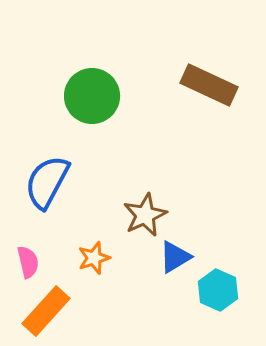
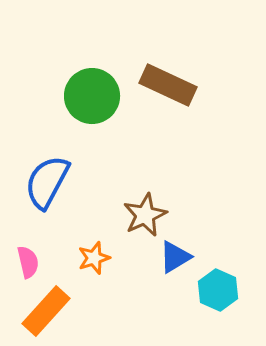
brown rectangle: moved 41 px left
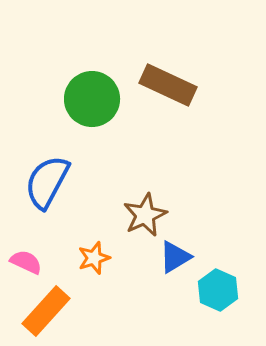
green circle: moved 3 px down
pink semicircle: moved 2 px left; rotated 52 degrees counterclockwise
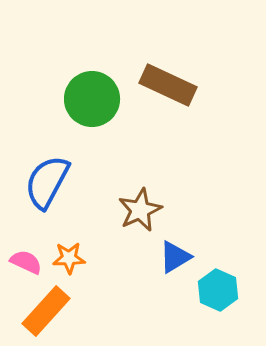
brown star: moved 5 px left, 5 px up
orange star: moved 25 px left; rotated 16 degrees clockwise
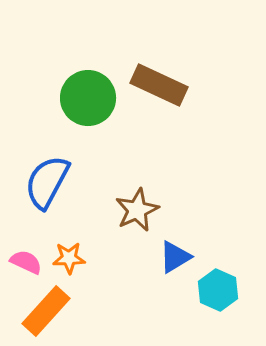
brown rectangle: moved 9 px left
green circle: moved 4 px left, 1 px up
brown star: moved 3 px left
